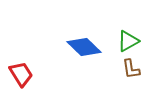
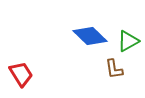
blue diamond: moved 6 px right, 11 px up
brown L-shape: moved 17 px left
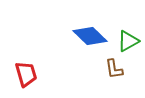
red trapezoid: moved 5 px right; rotated 16 degrees clockwise
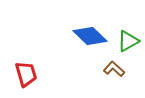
brown L-shape: rotated 140 degrees clockwise
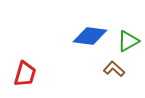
blue diamond: rotated 36 degrees counterclockwise
red trapezoid: moved 1 px left; rotated 32 degrees clockwise
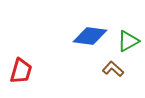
brown L-shape: moved 1 px left
red trapezoid: moved 4 px left, 3 px up
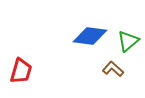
green triangle: rotated 10 degrees counterclockwise
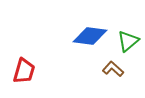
red trapezoid: moved 3 px right
